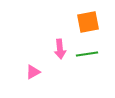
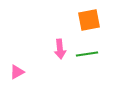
orange square: moved 1 px right, 2 px up
pink triangle: moved 16 px left
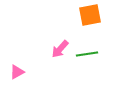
orange square: moved 1 px right, 5 px up
pink arrow: rotated 48 degrees clockwise
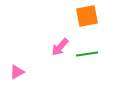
orange square: moved 3 px left, 1 px down
pink arrow: moved 2 px up
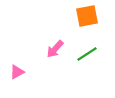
pink arrow: moved 5 px left, 2 px down
green line: rotated 25 degrees counterclockwise
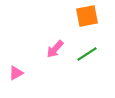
pink triangle: moved 1 px left, 1 px down
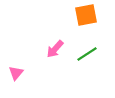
orange square: moved 1 px left, 1 px up
pink triangle: rotated 21 degrees counterclockwise
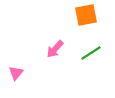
green line: moved 4 px right, 1 px up
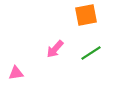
pink triangle: rotated 42 degrees clockwise
